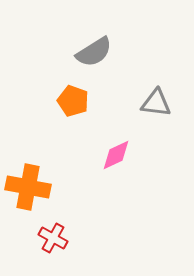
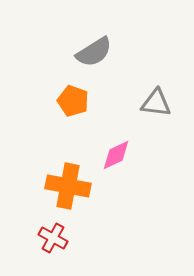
orange cross: moved 40 px right, 1 px up
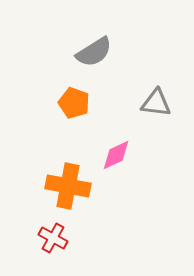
orange pentagon: moved 1 px right, 2 px down
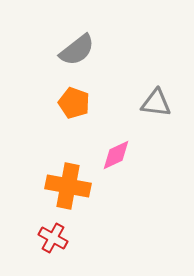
gray semicircle: moved 17 px left, 2 px up; rotated 6 degrees counterclockwise
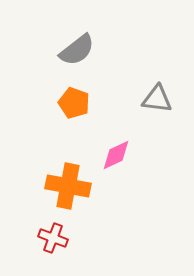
gray triangle: moved 1 px right, 4 px up
red cross: rotated 8 degrees counterclockwise
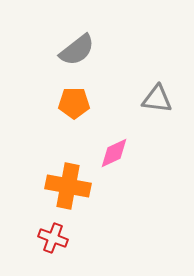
orange pentagon: rotated 20 degrees counterclockwise
pink diamond: moved 2 px left, 2 px up
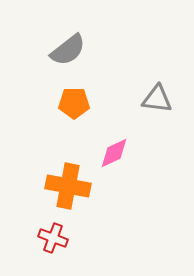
gray semicircle: moved 9 px left
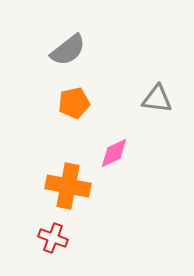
orange pentagon: rotated 12 degrees counterclockwise
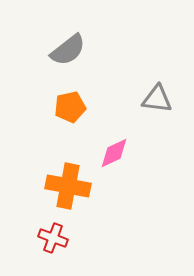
orange pentagon: moved 4 px left, 4 px down
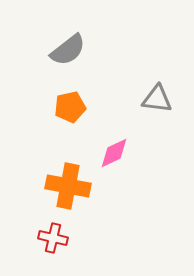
red cross: rotated 8 degrees counterclockwise
